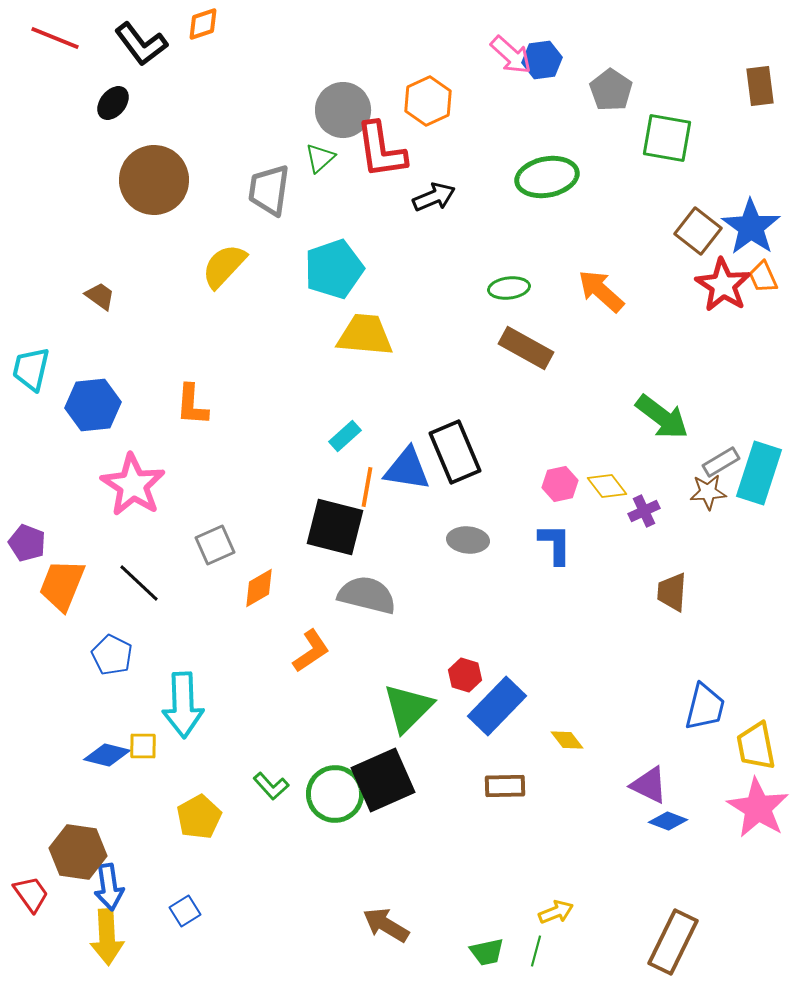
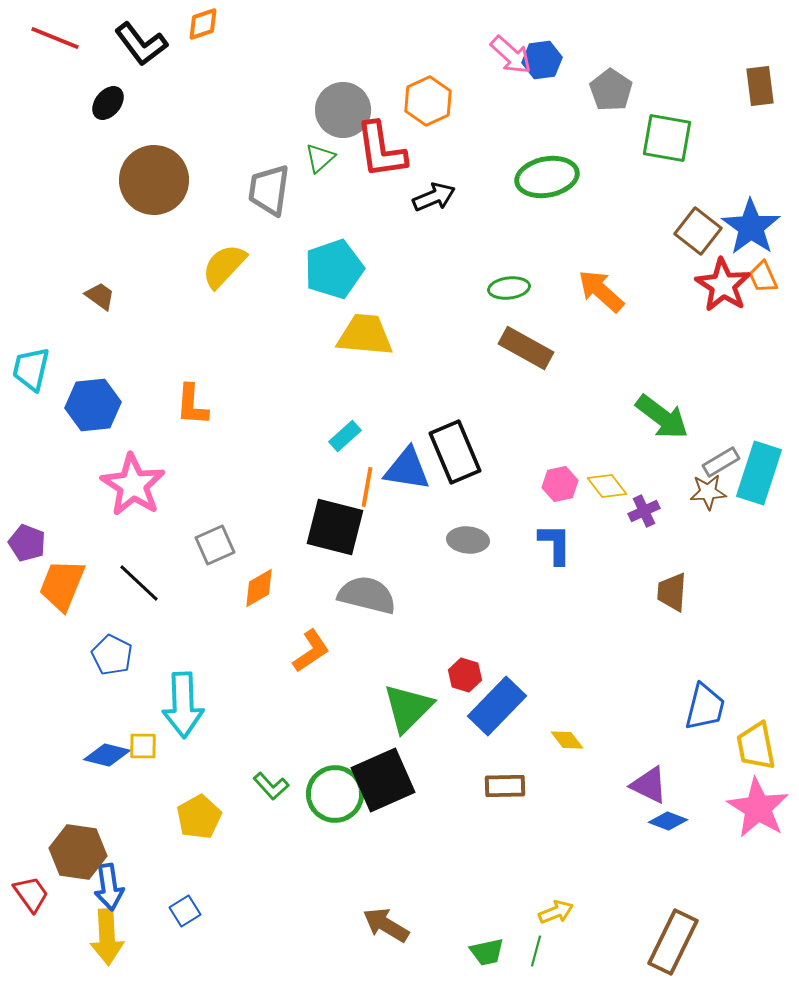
black ellipse at (113, 103): moved 5 px left
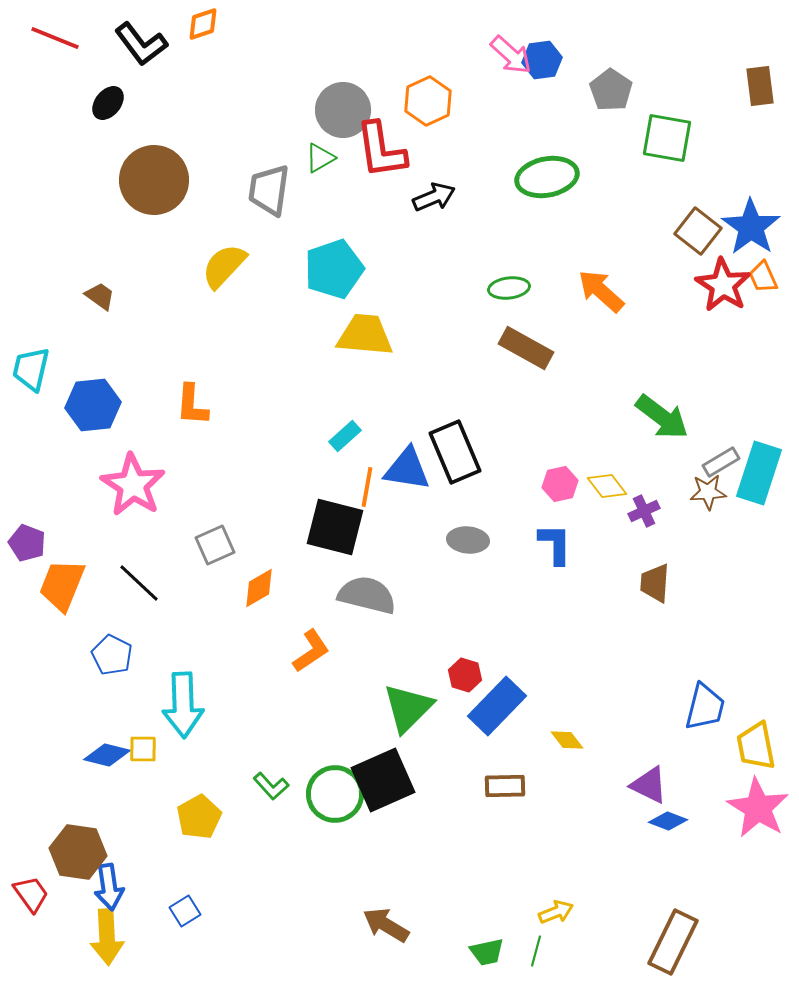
green triangle at (320, 158): rotated 12 degrees clockwise
brown trapezoid at (672, 592): moved 17 px left, 9 px up
yellow square at (143, 746): moved 3 px down
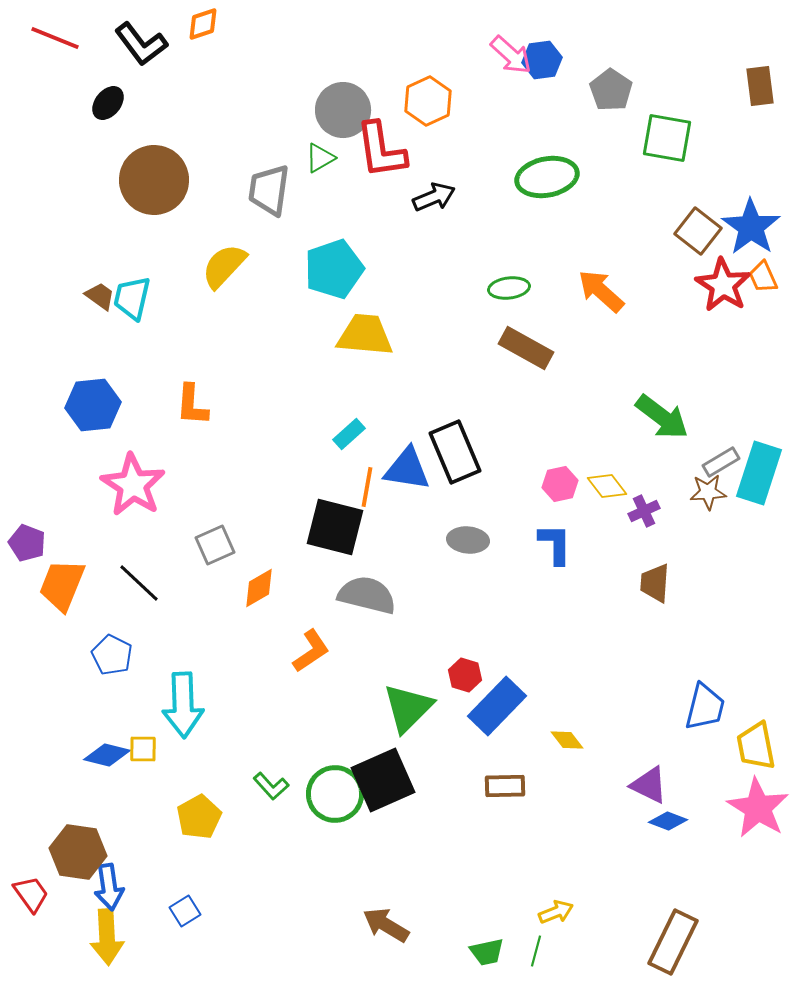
cyan trapezoid at (31, 369): moved 101 px right, 71 px up
cyan rectangle at (345, 436): moved 4 px right, 2 px up
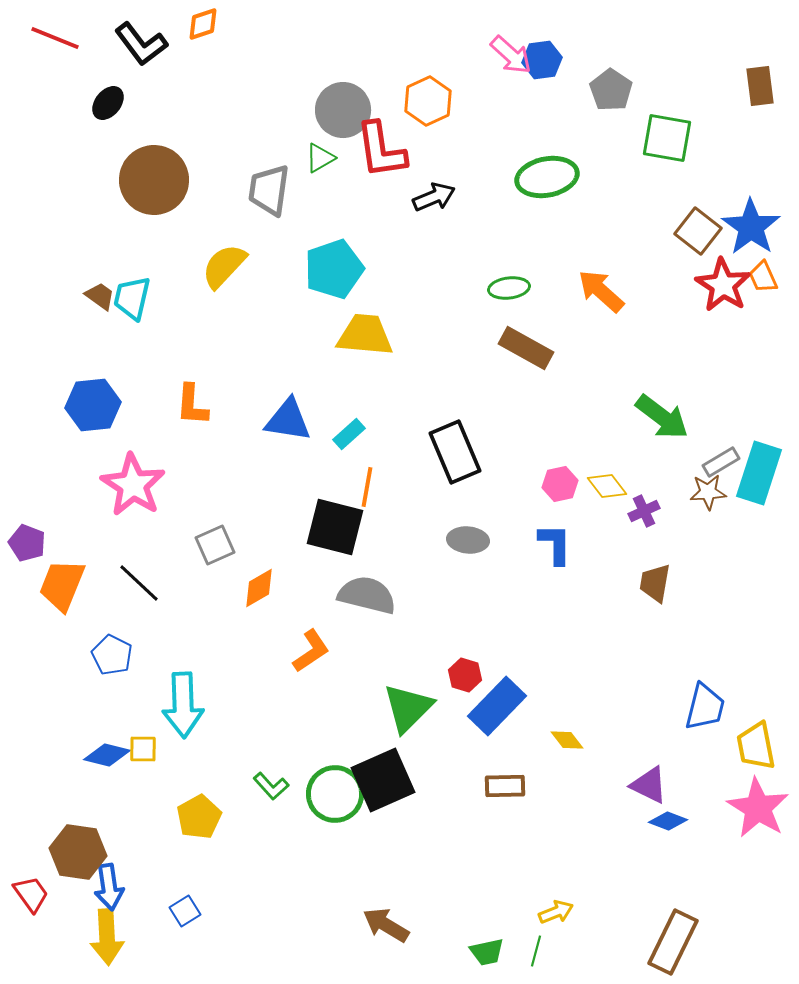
blue triangle at (407, 469): moved 119 px left, 49 px up
brown trapezoid at (655, 583): rotated 6 degrees clockwise
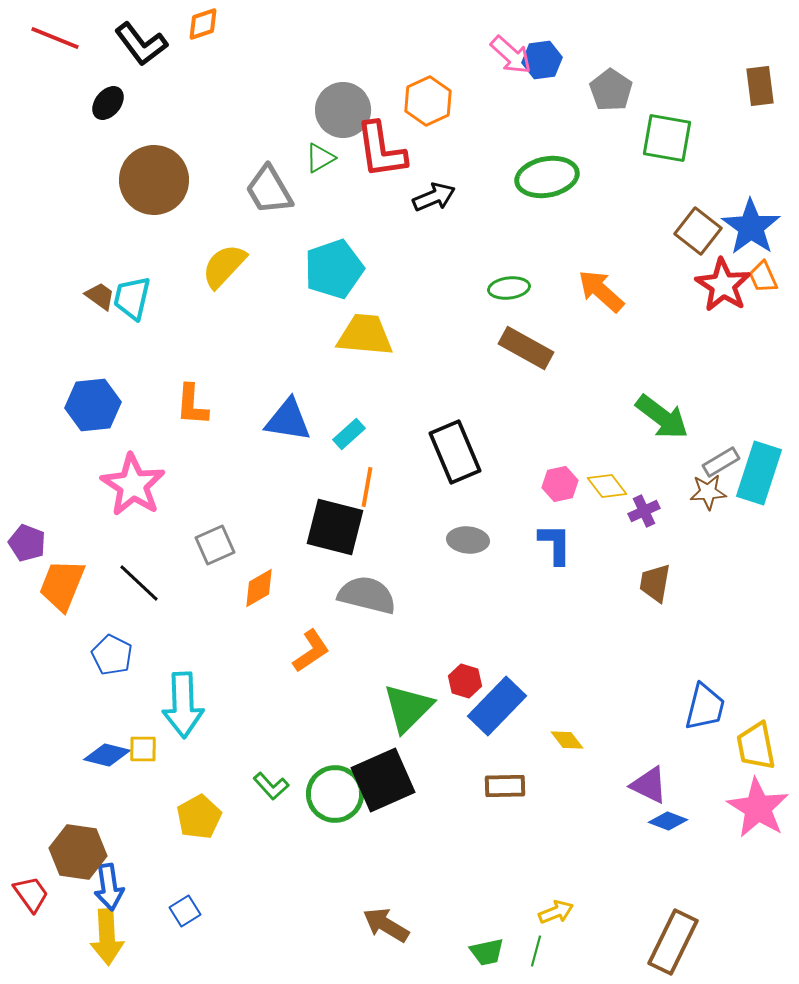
gray trapezoid at (269, 190): rotated 38 degrees counterclockwise
red hexagon at (465, 675): moved 6 px down
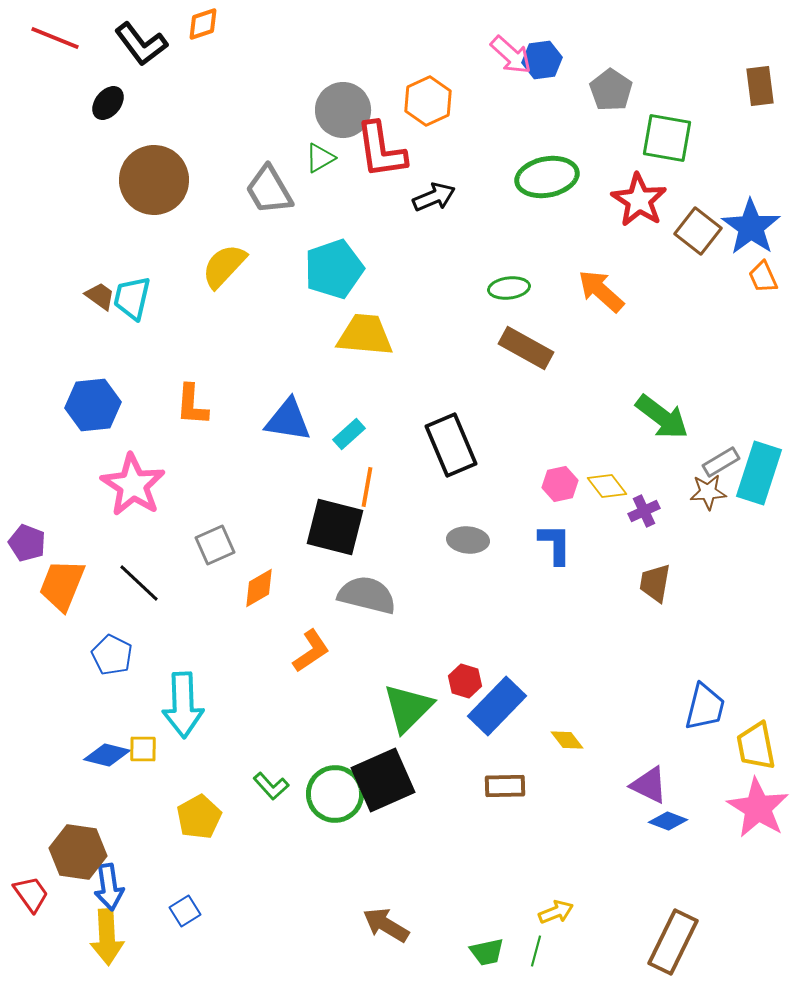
red star at (723, 285): moved 84 px left, 85 px up
black rectangle at (455, 452): moved 4 px left, 7 px up
